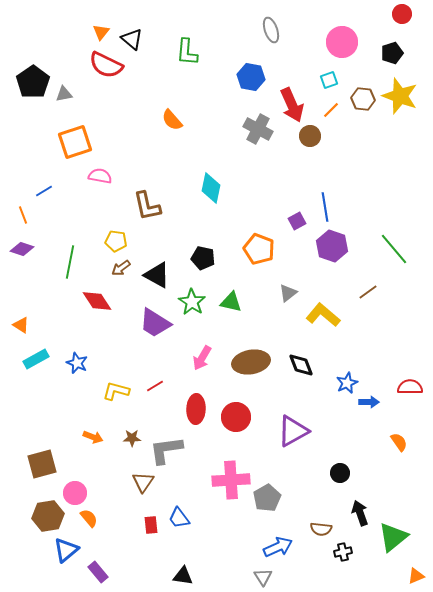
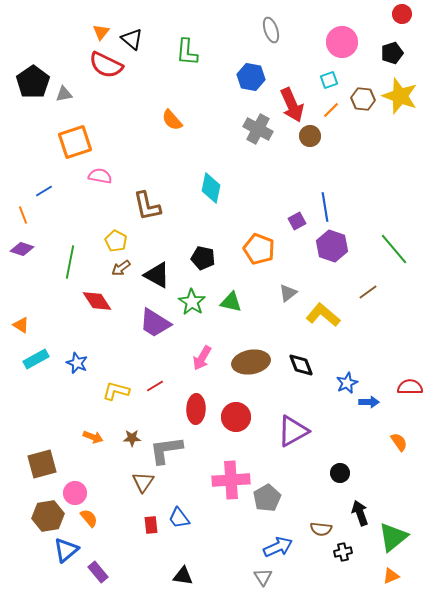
yellow pentagon at (116, 241): rotated 20 degrees clockwise
orange triangle at (416, 576): moved 25 px left
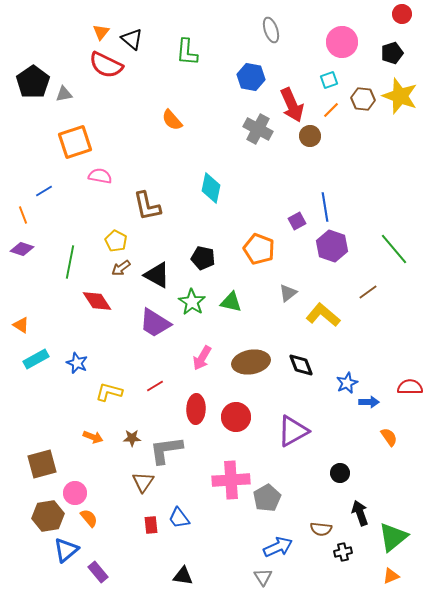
yellow L-shape at (116, 391): moved 7 px left, 1 px down
orange semicircle at (399, 442): moved 10 px left, 5 px up
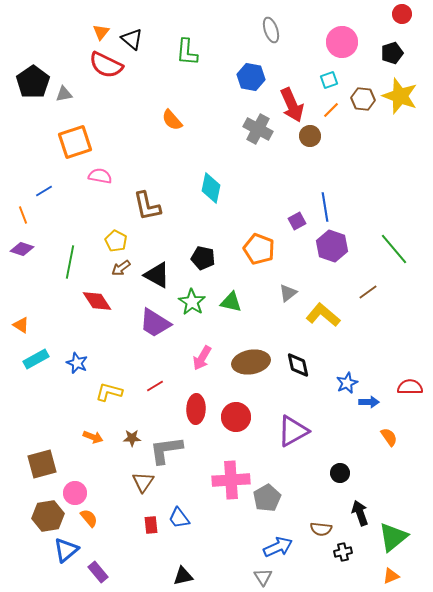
black diamond at (301, 365): moved 3 px left; rotated 8 degrees clockwise
black triangle at (183, 576): rotated 20 degrees counterclockwise
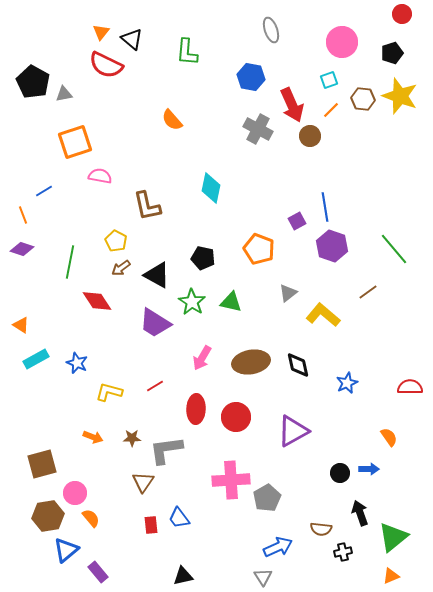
black pentagon at (33, 82): rotated 8 degrees counterclockwise
blue arrow at (369, 402): moved 67 px down
orange semicircle at (89, 518): moved 2 px right
